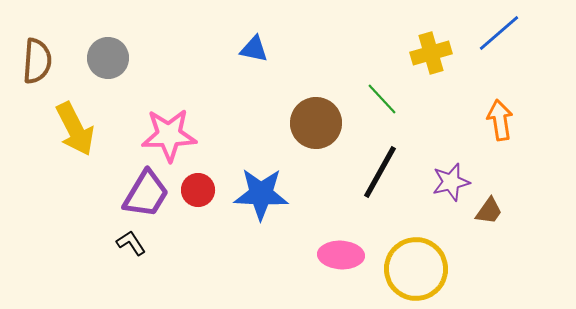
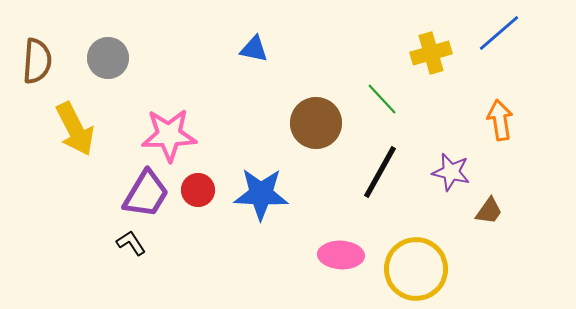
purple star: moved 10 px up; rotated 27 degrees clockwise
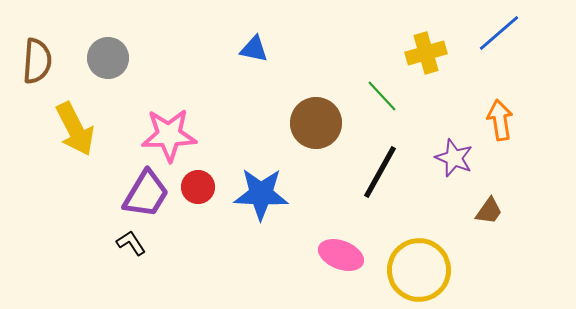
yellow cross: moved 5 px left
green line: moved 3 px up
purple star: moved 3 px right, 14 px up; rotated 9 degrees clockwise
red circle: moved 3 px up
pink ellipse: rotated 18 degrees clockwise
yellow circle: moved 3 px right, 1 px down
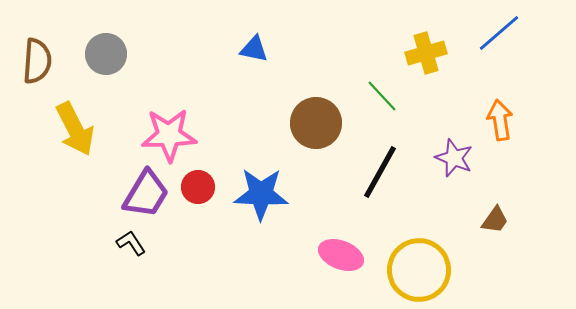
gray circle: moved 2 px left, 4 px up
brown trapezoid: moved 6 px right, 9 px down
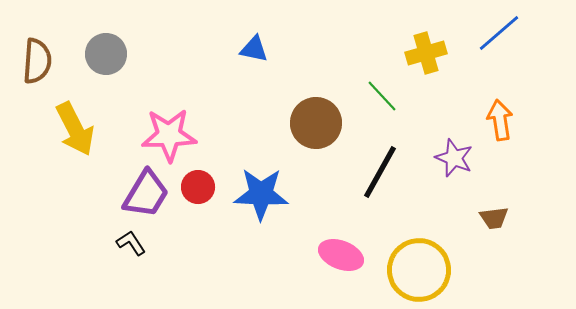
brown trapezoid: moved 1 px left, 2 px up; rotated 48 degrees clockwise
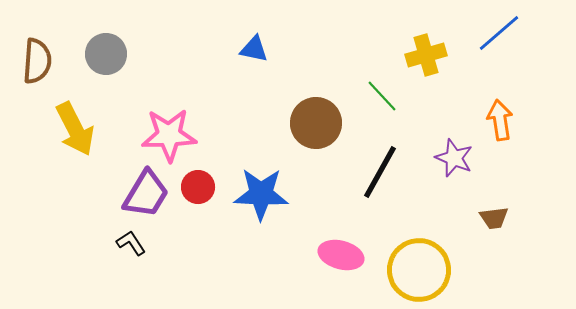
yellow cross: moved 2 px down
pink ellipse: rotated 6 degrees counterclockwise
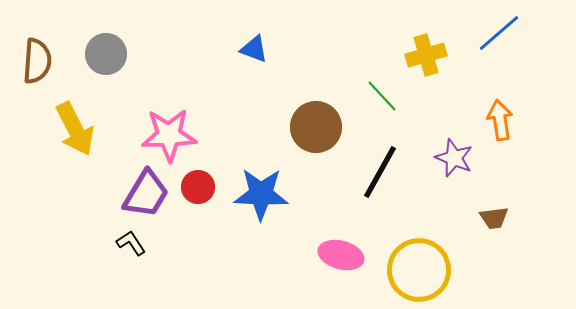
blue triangle: rotated 8 degrees clockwise
brown circle: moved 4 px down
